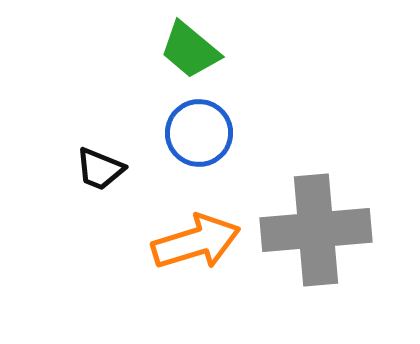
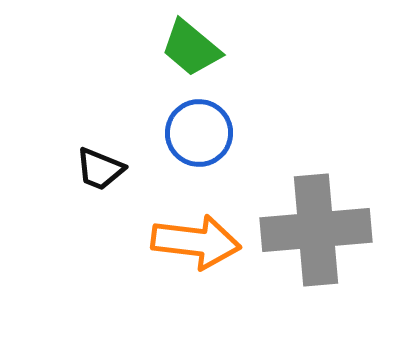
green trapezoid: moved 1 px right, 2 px up
orange arrow: rotated 24 degrees clockwise
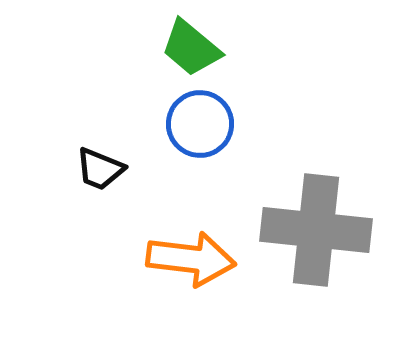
blue circle: moved 1 px right, 9 px up
gray cross: rotated 11 degrees clockwise
orange arrow: moved 5 px left, 17 px down
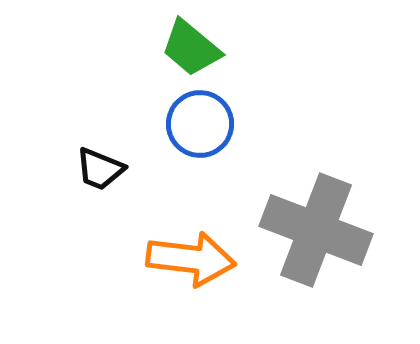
gray cross: rotated 15 degrees clockwise
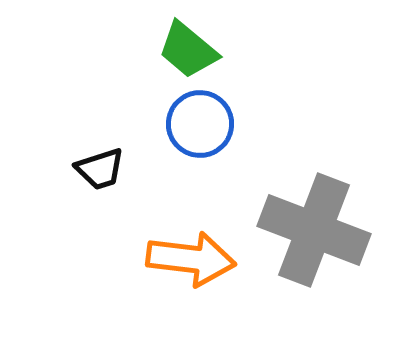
green trapezoid: moved 3 px left, 2 px down
black trapezoid: rotated 40 degrees counterclockwise
gray cross: moved 2 px left
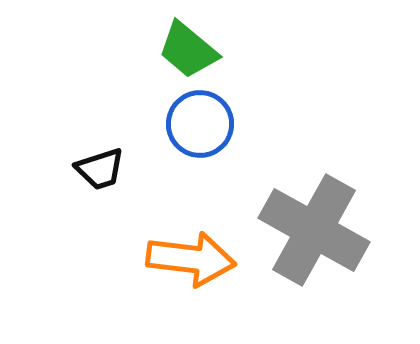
gray cross: rotated 8 degrees clockwise
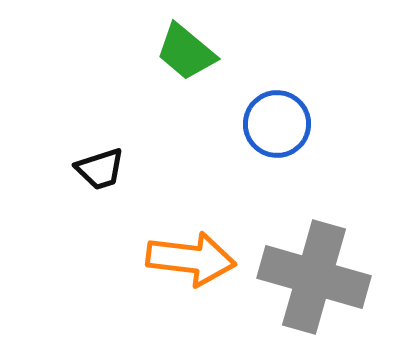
green trapezoid: moved 2 px left, 2 px down
blue circle: moved 77 px right
gray cross: moved 47 px down; rotated 13 degrees counterclockwise
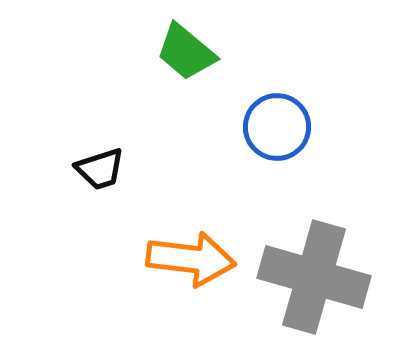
blue circle: moved 3 px down
